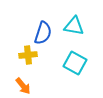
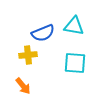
blue semicircle: rotated 50 degrees clockwise
cyan square: rotated 25 degrees counterclockwise
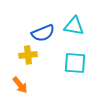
orange arrow: moved 3 px left, 1 px up
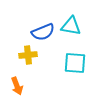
cyan triangle: moved 3 px left
blue semicircle: moved 1 px up
orange arrow: moved 3 px left, 1 px down; rotated 18 degrees clockwise
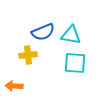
cyan triangle: moved 9 px down
orange arrow: moved 3 px left; rotated 114 degrees clockwise
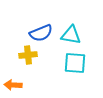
blue semicircle: moved 2 px left, 1 px down
orange arrow: moved 1 px left, 1 px up
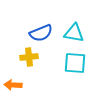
cyan triangle: moved 3 px right, 2 px up
yellow cross: moved 1 px right, 2 px down
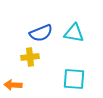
yellow cross: moved 1 px right
cyan square: moved 1 px left, 16 px down
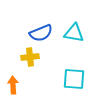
orange arrow: rotated 84 degrees clockwise
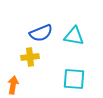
cyan triangle: moved 3 px down
orange arrow: rotated 12 degrees clockwise
